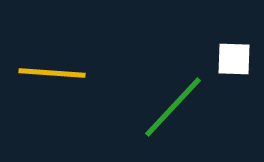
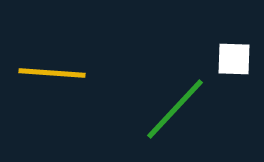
green line: moved 2 px right, 2 px down
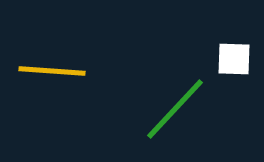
yellow line: moved 2 px up
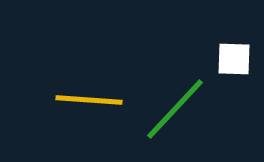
yellow line: moved 37 px right, 29 px down
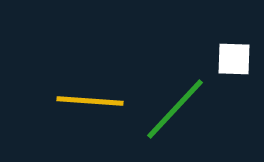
yellow line: moved 1 px right, 1 px down
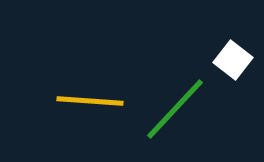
white square: moved 1 px left, 1 px down; rotated 36 degrees clockwise
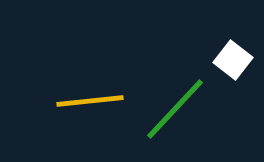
yellow line: rotated 10 degrees counterclockwise
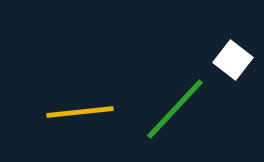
yellow line: moved 10 px left, 11 px down
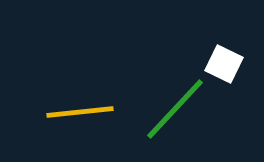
white square: moved 9 px left, 4 px down; rotated 12 degrees counterclockwise
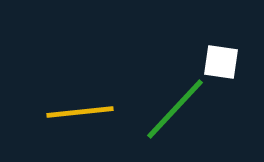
white square: moved 3 px left, 2 px up; rotated 18 degrees counterclockwise
